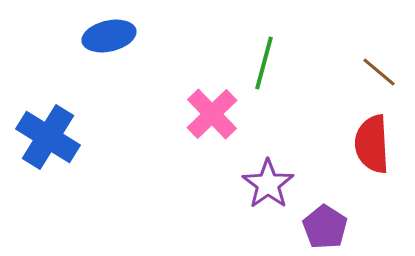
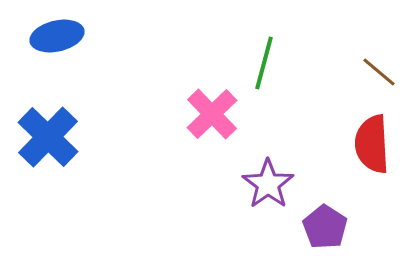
blue ellipse: moved 52 px left
blue cross: rotated 12 degrees clockwise
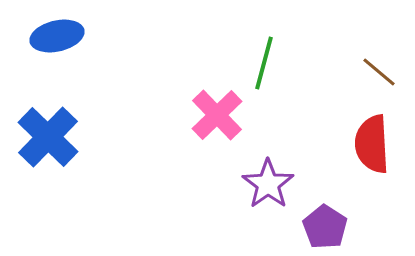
pink cross: moved 5 px right, 1 px down
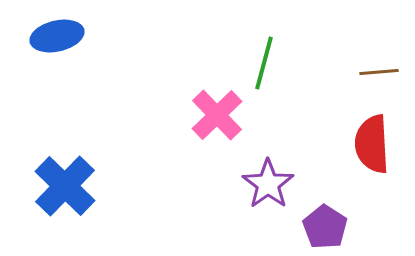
brown line: rotated 45 degrees counterclockwise
blue cross: moved 17 px right, 49 px down
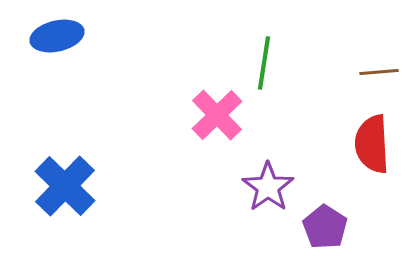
green line: rotated 6 degrees counterclockwise
purple star: moved 3 px down
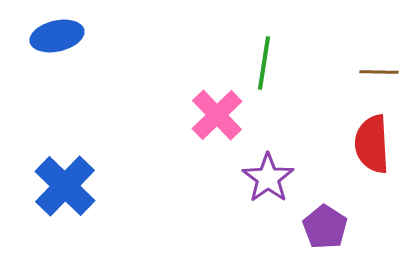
brown line: rotated 6 degrees clockwise
purple star: moved 9 px up
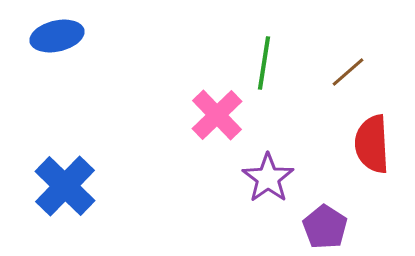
brown line: moved 31 px left; rotated 42 degrees counterclockwise
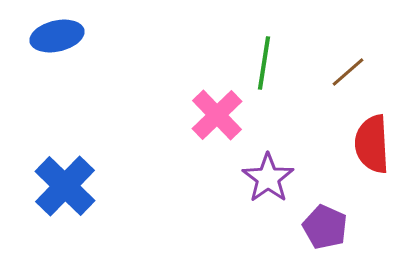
purple pentagon: rotated 9 degrees counterclockwise
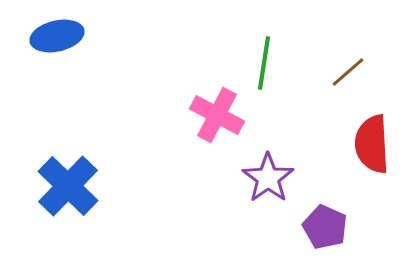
pink cross: rotated 18 degrees counterclockwise
blue cross: moved 3 px right
